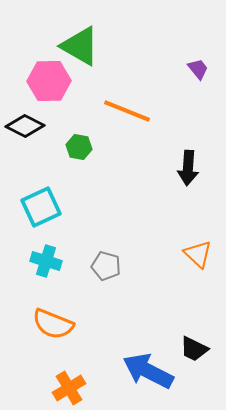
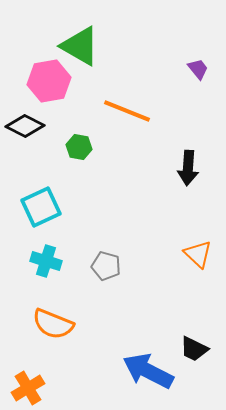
pink hexagon: rotated 9 degrees counterclockwise
orange cross: moved 41 px left
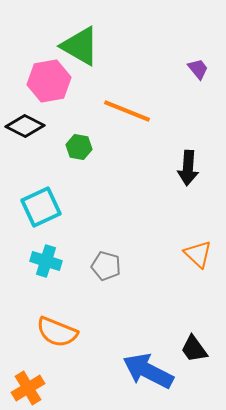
orange semicircle: moved 4 px right, 8 px down
black trapezoid: rotated 28 degrees clockwise
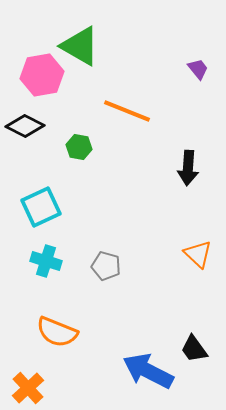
pink hexagon: moved 7 px left, 6 px up
orange cross: rotated 12 degrees counterclockwise
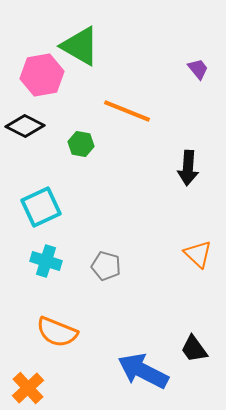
green hexagon: moved 2 px right, 3 px up
blue arrow: moved 5 px left
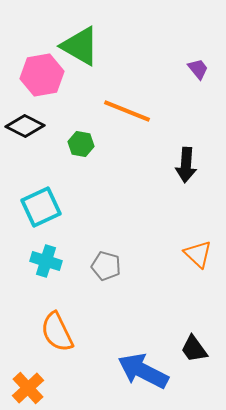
black arrow: moved 2 px left, 3 px up
orange semicircle: rotated 42 degrees clockwise
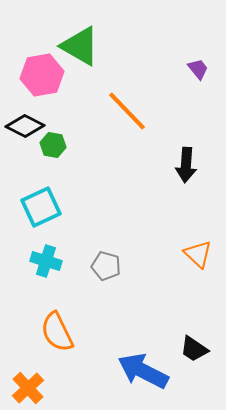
orange line: rotated 24 degrees clockwise
green hexagon: moved 28 px left, 1 px down
black trapezoid: rotated 20 degrees counterclockwise
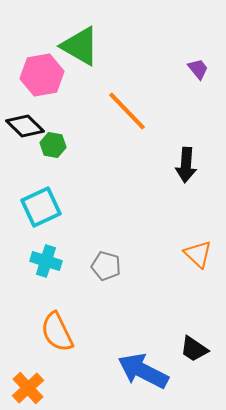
black diamond: rotated 18 degrees clockwise
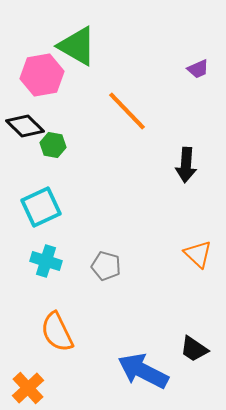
green triangle: moved 3 px left
purple trapezoid: rotated 105 degrees clockwise
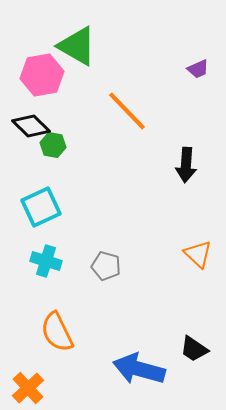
black diamond: moved 6 px right
blue arrow: moved 4 px left, 2 px up; rotated 12 degrees counterclockwise
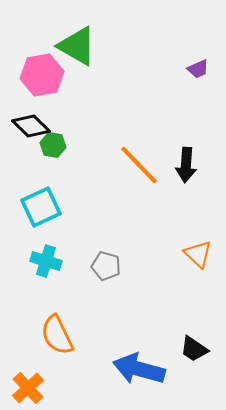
orange line: moved 12 px right, 54 px down
orange semicircle: moved 3 px down
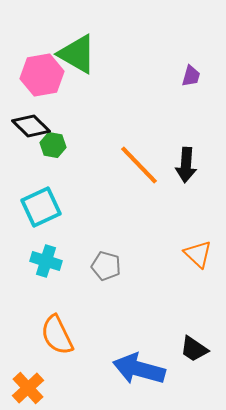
green triangle: moved 8 px down
purple trapezoid: moved 7 px left, 7 px down; rotated 50 degrees counterclockwise
